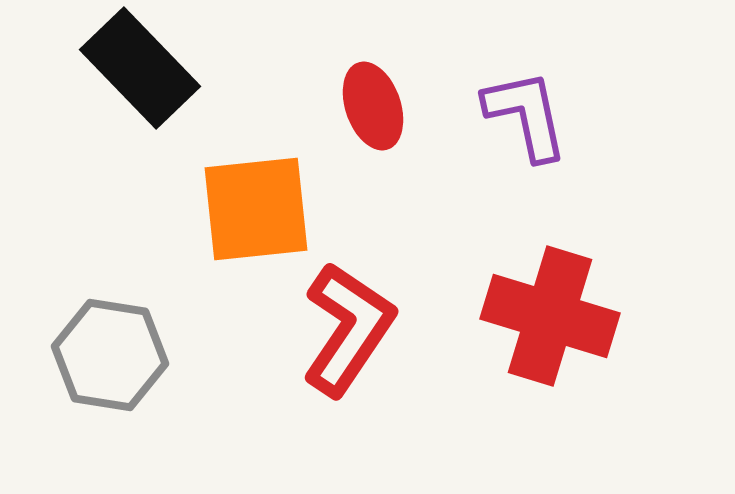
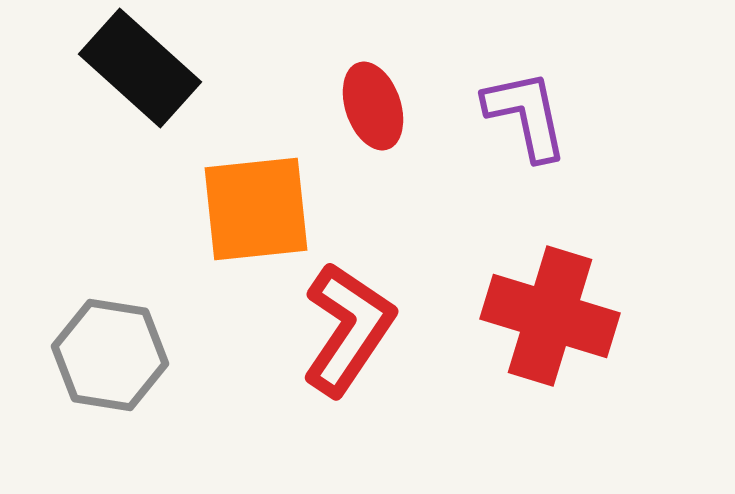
black rectangle: rotated 4 degrees counterclockwise
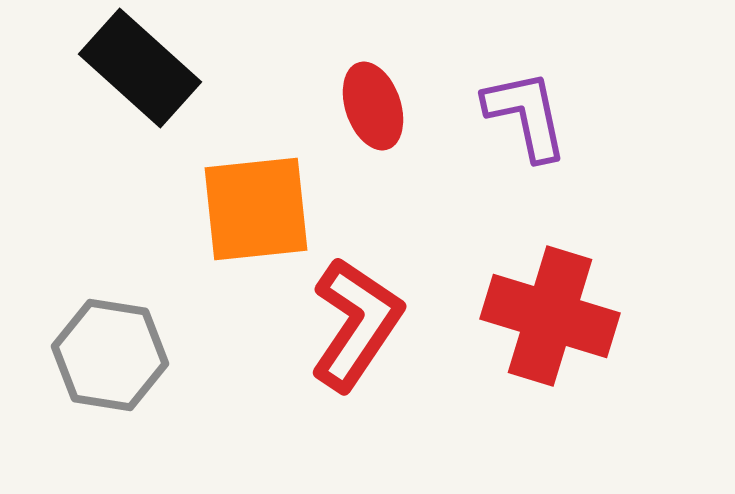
red L-shape: moved 8 px right, 5 px up
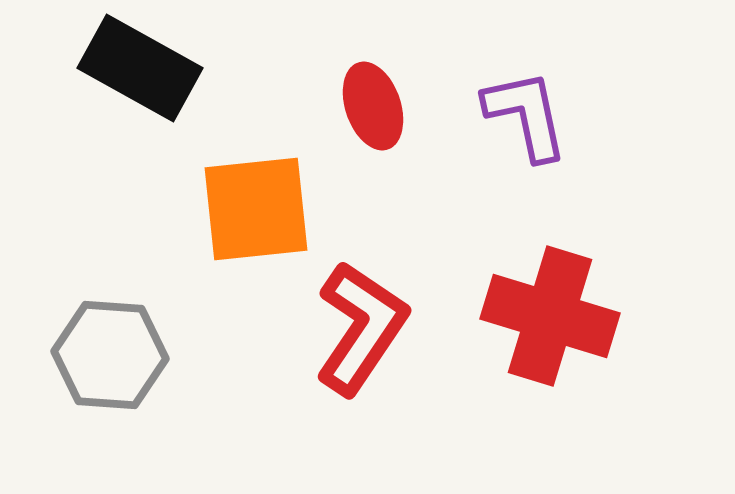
black rectangle: rotated 13 degrees counterclockwise
red L-shape: moved 5 px right, 4 px down
gray hexagon: rotated 5 degrees counterclockwise
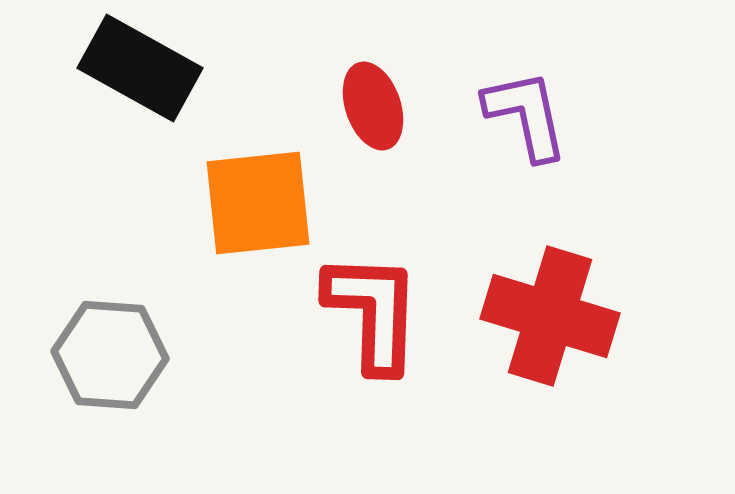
orange square: moved 2 px right, 6 px up
red L-shape: moved 12 px right, 16 px up; rotated 32 degrees counterclockwise
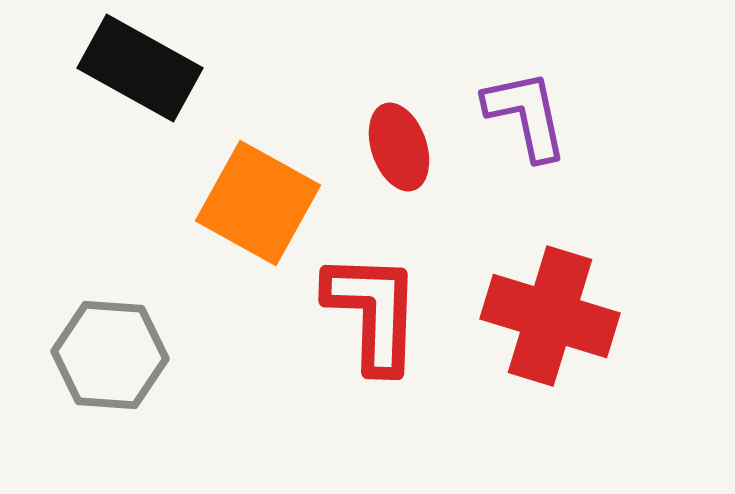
red ellipse: moved 26 px right, 41 px down
orange square: rotated 35 degrees clockwise
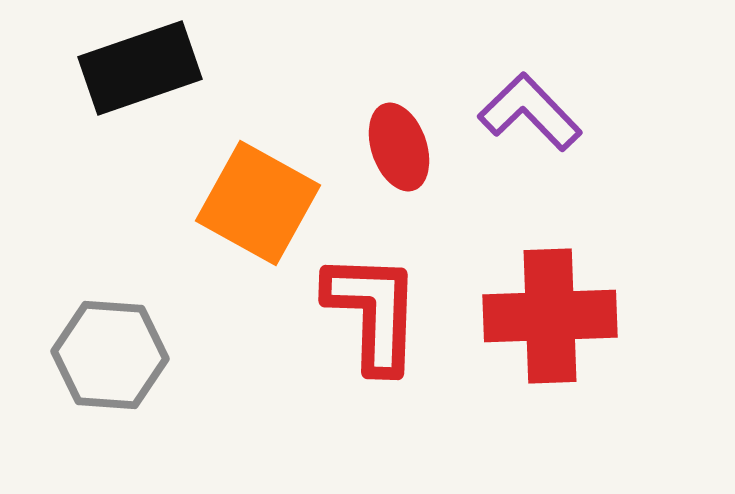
black rectangle: rotated 48 degrees counterclockwise
purple L-shape: moved 4 px right, 3 px up; rotated 32 degrees counterclockwise
red cross: rotated 19 degrees counterclockwise
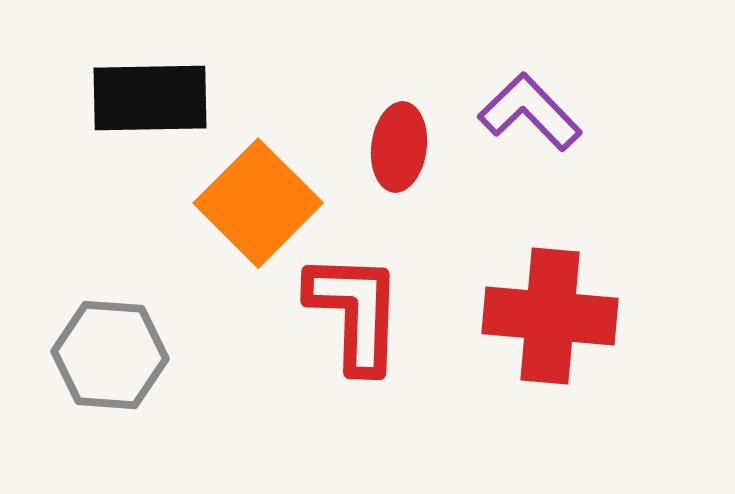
black rectangle: moved 10 px right, 30 px down; rotated 18 degrees clockwise
red ellipse: rotated 26 degrees clockwise
orange square: rotated 16 degrees clockwise
red L-shape: moved 18 px left
red cross: rotated 7 degrees clockwise
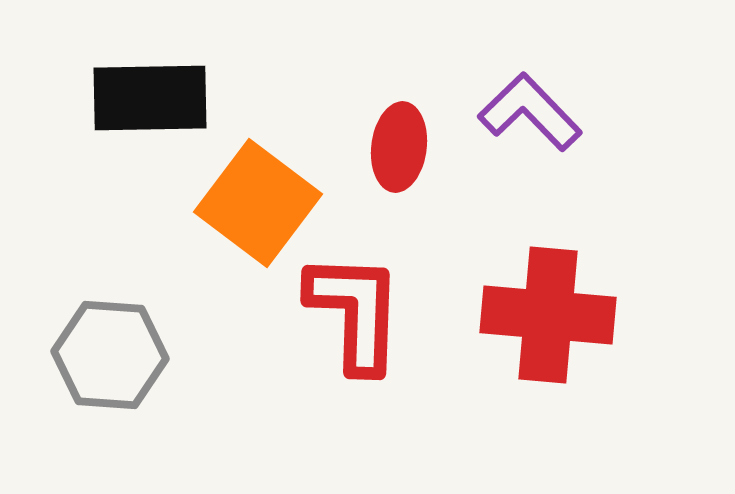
orange square: rotated 8 degrees counterclockwise
red cross: moved 2 px left, 1 px up
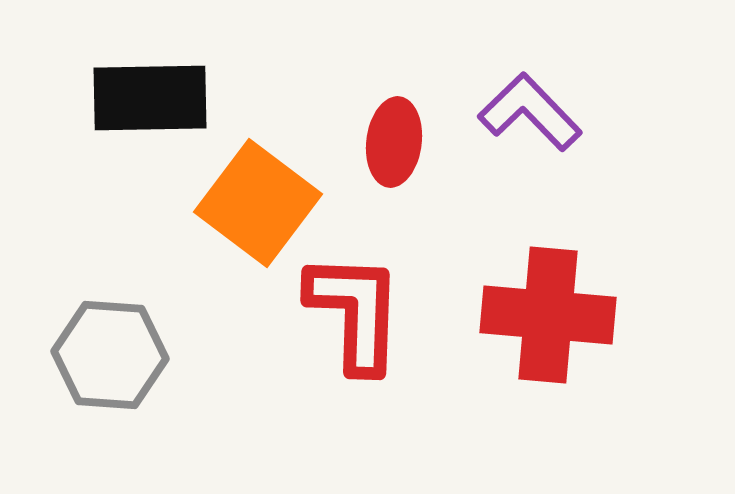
red ellipse: moved 5 px left, 5 px up
